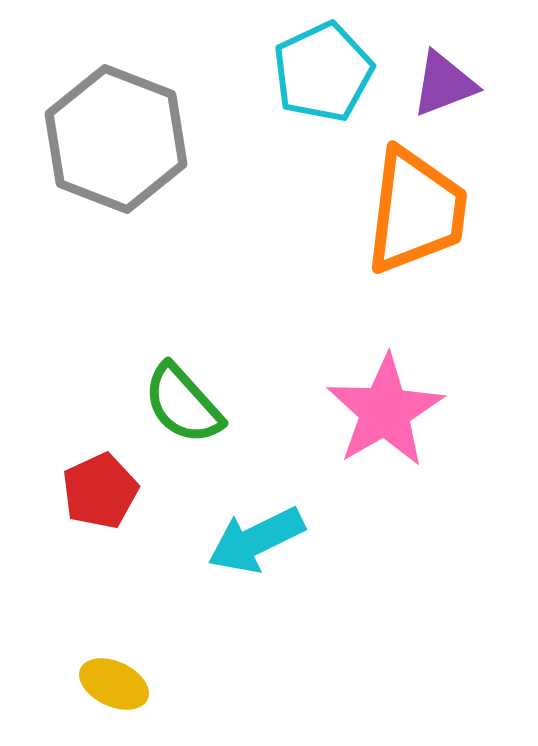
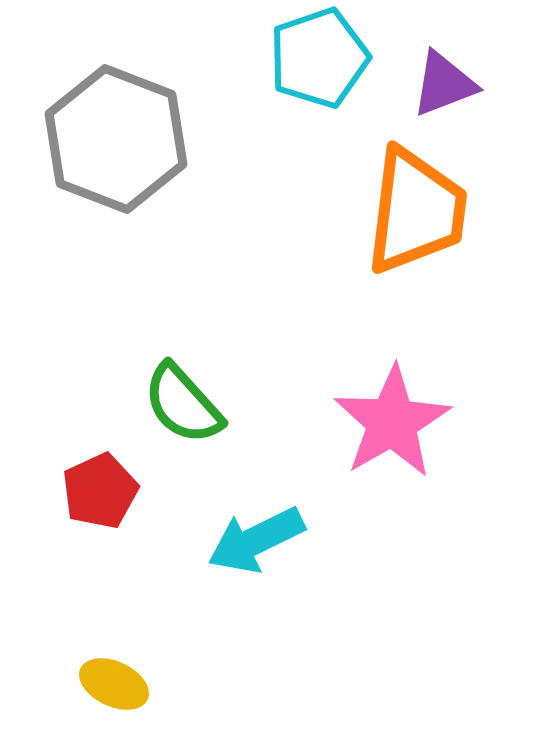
cyan pentagon: moved 4 px left, 14 px up; rotated 6 degrees clockwise
pink star: moved 7 px right, 11 px down
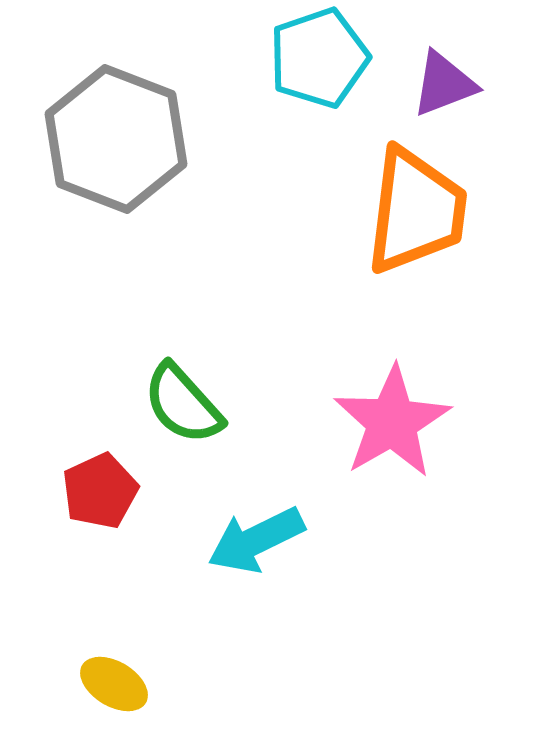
yellow ellipse: rotated 6 degrees clockwise
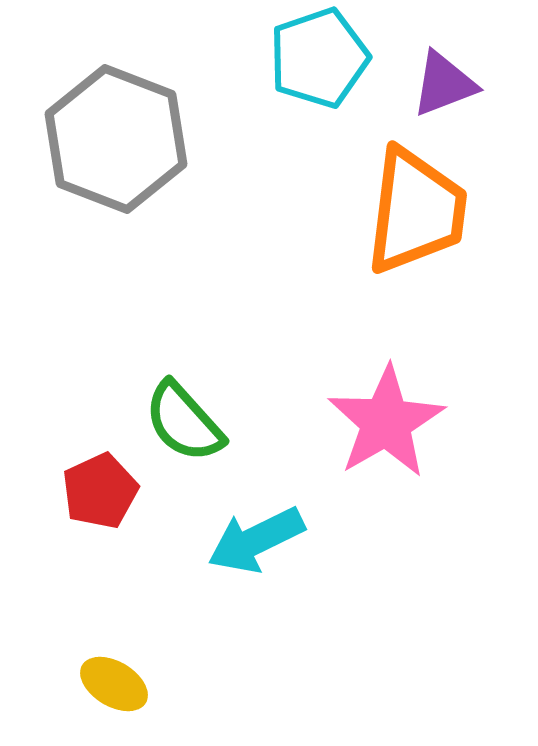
green semicircle: moved 1 px right, 18 px down
pink star: moved 6 px left
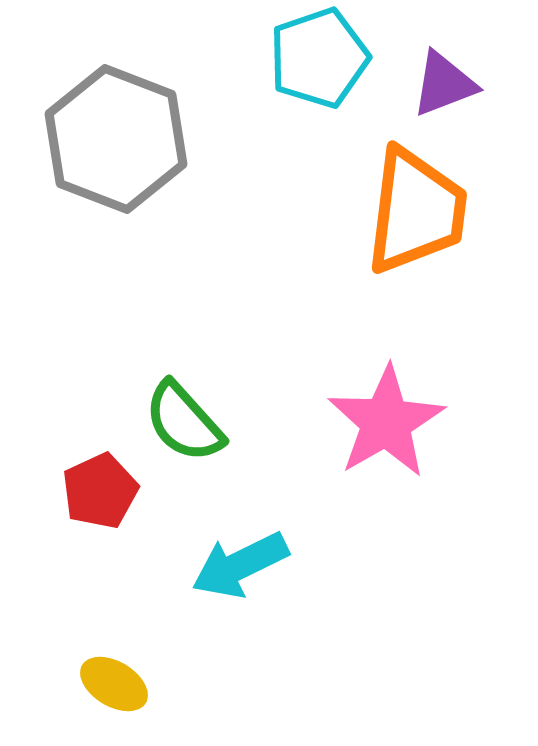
cyan arrow: moved 16 px left, 25 px down
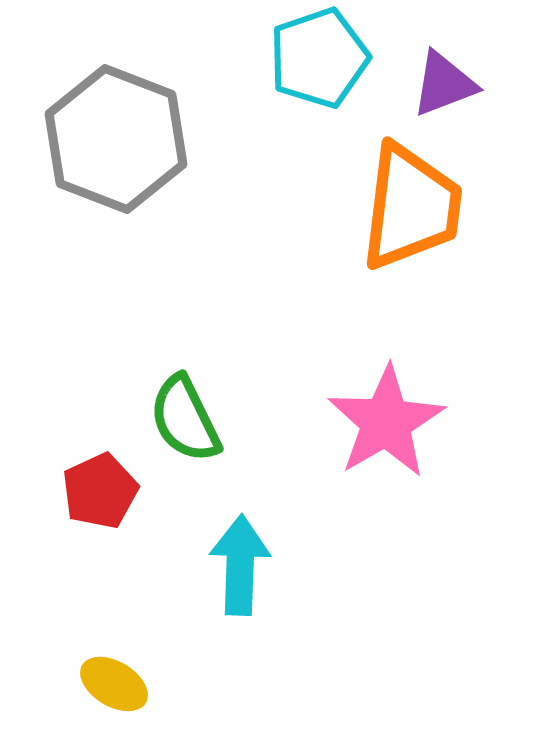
orange trapezoid: moved 5 px left, 4 px up
green semicircle: moved 1 px right, 3 px up; rotated 16 degrees clockwise
cyan arrow: rotated 118 degrees clockwise
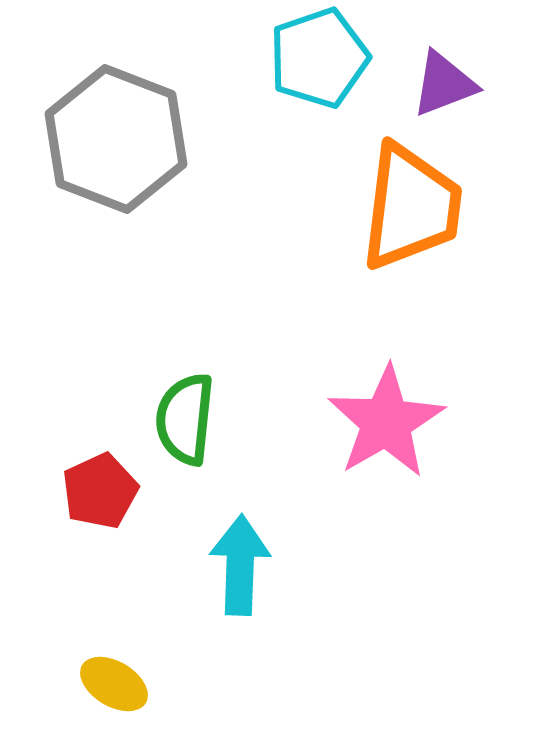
green semicircle: rotated 32 degrees clockwise
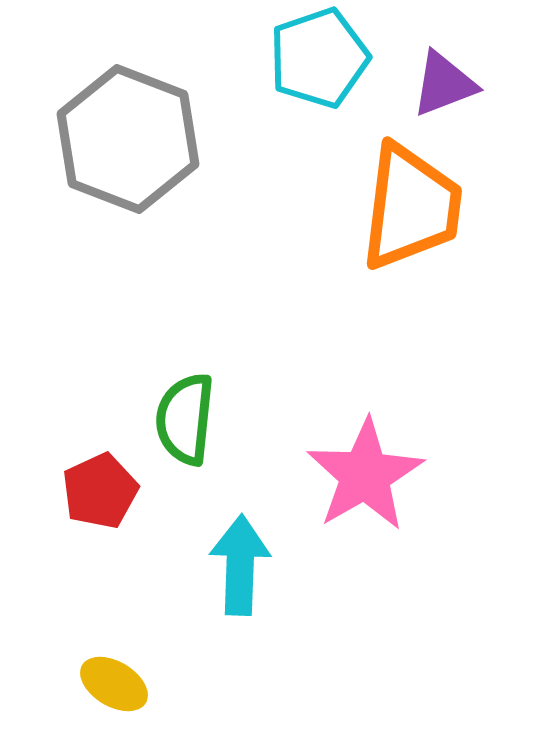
gray hexagon: moved 12 px right
pink star: moved 21 px left, 53 px down
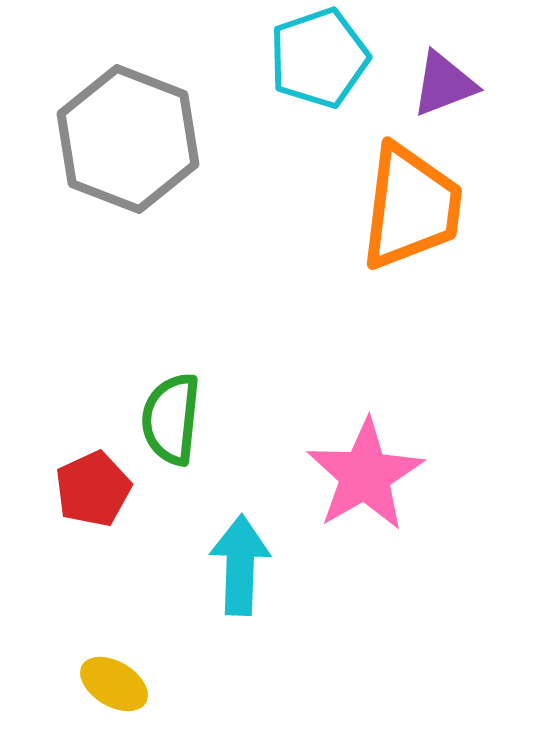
green semicircle: moved 14 px left
red pentagon: moved 7 px left, 2 px up
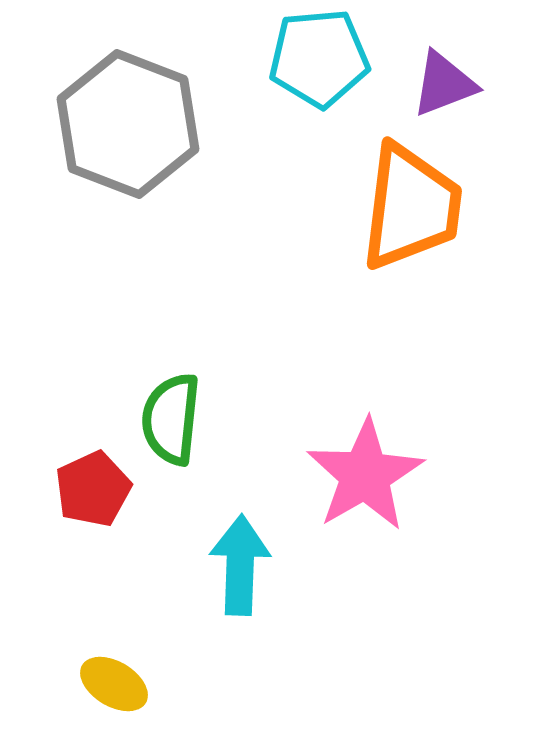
cyan pentagon: rotated 14 degrees clockwise
gray hexagon: moved 15 px up
